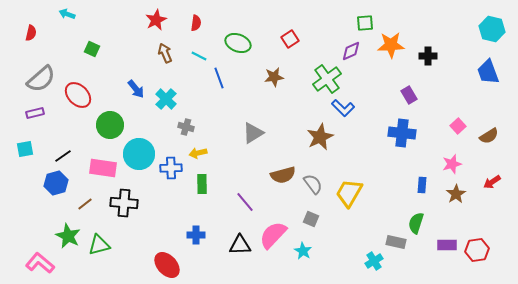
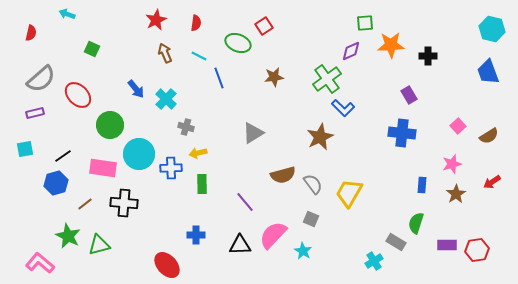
red square at (290, 39): moved 26 px left, 13 px up
gray rectangle at (396, 242): rotated 18 degrees clockwise
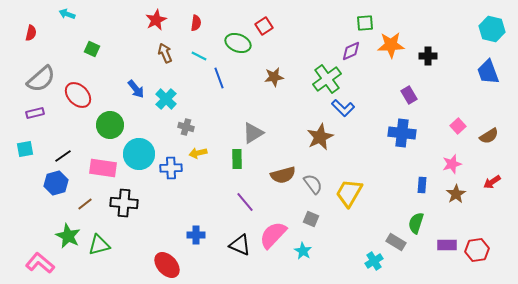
green rectangle at (202, 184): moved 35 px right, 25 px up
black triangle at (240, 245): rotated 25 degrees clockwise
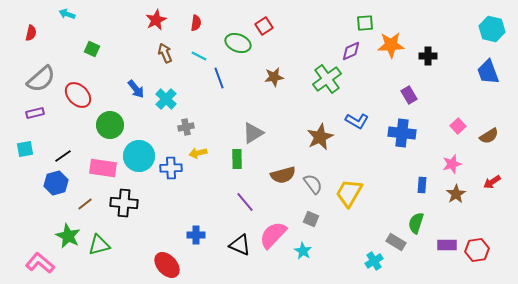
blue L-shape at (343, 108): moved 14 px right, 13 px down; rotated 15 degrees counterclockwise
gray cross at (186, 127): rotated 28 degrees counterclockwise
cyan circle at (139, 154): moved 2 px down
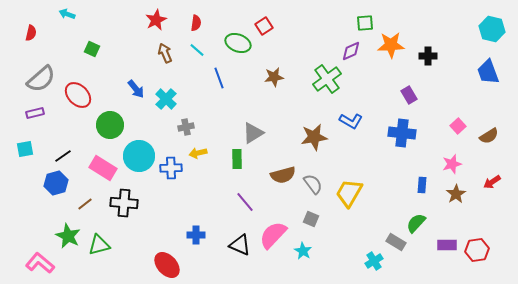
cyan line at (199, 56): moved 2 px left, 6 px up; rotated 14 degrees clockwise
blue L-shape at (357, 121): moved 6 px left
brown star at (320, 137): moved 6 px left; rotated 16 degrees clockwise
pink rectangle at (103, 168): rotated 24 degrees clockwise
green semicircle at (416, 223): rotated 25 degrees clockwise
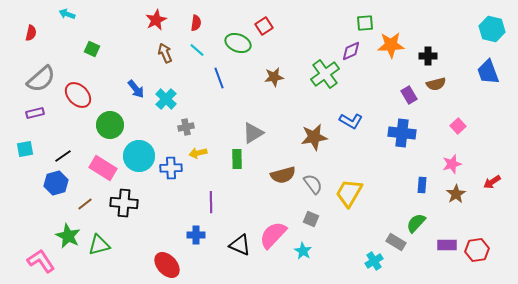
green cross at (327, 79): moved 2 px left, 5 px up
brown semicircle at (489, 136): moved 53 px left, 52 px up; rotated 18 degrees clockwise
purple line at (245, 202): moved 34 px left; rotated 40 degrees clockwise
pink L-shape at (40, 263): moved 1 px right, 2 px up; rotated 16 degrees clockwise
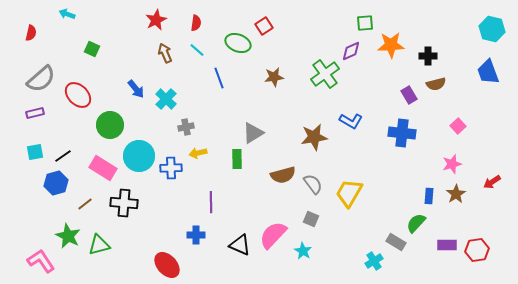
cyan square at (25, 149): moved 10 px right, 3 px down
blue rectangle at (422, 185): moved 7 px right, 11 px down
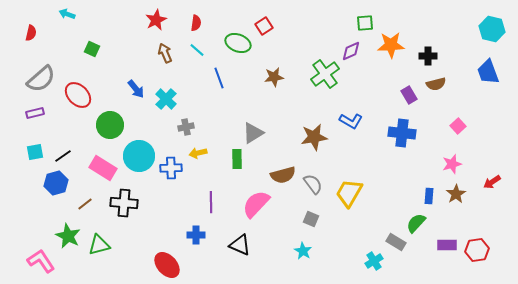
pink semicircle at (273, 235): moved 17 px left, 31 px up
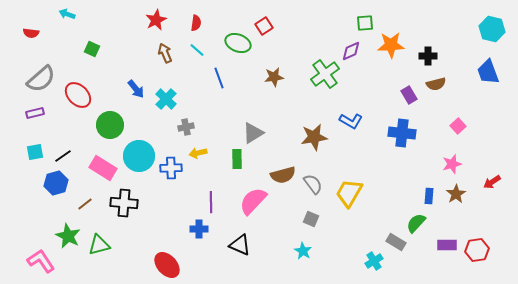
red semicircle at (31, 33): rotated 84 degrees clockwise
pink semicircle at (256, 204): moved 3 px left, 3 px up
blue cross at (196, 235): moved 3 px right, 6 px up
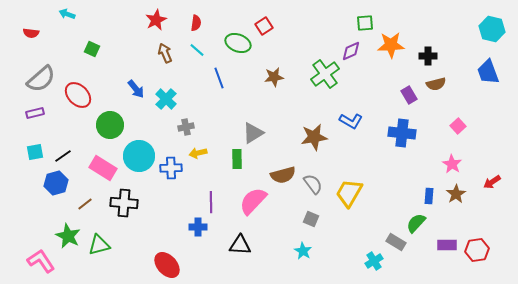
pink star at (452, 164): rotated 24 degrees counterclockwise
blue cross at (199, 229): moved 1 px left, 2 px up
black triangle at (240, 245): rotated 20 degrees counterclockwise
